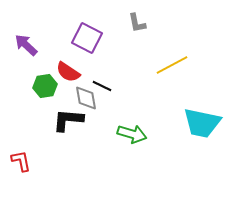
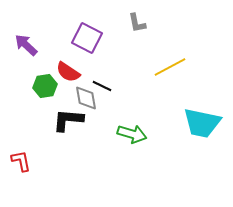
yellow line: moved 2 px left, 2 px down
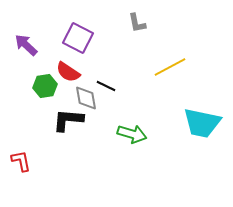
purple square: moved 9 px left
black line: moved 4 px right
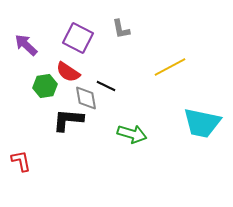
gray L-shape: moved 16 px left, 6 px down
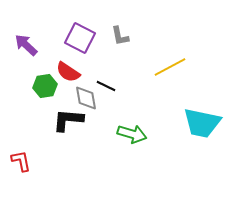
gray L-shape: moved 1 px left, 7 px down
purple square: moved 2 px right
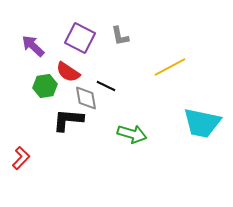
purple arrow: moved 7 px right, 1 px down
red L-shape: moved 3 px up; rotated 55 degrees clockwise
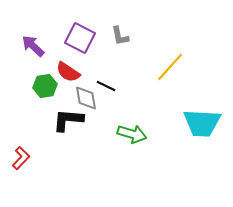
yellow line: rotated 20 degrees counterclockwise
cyan trapezoid: rotated 9 degrees counterclockwise
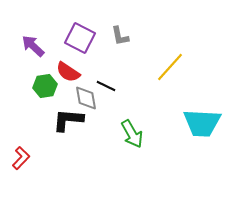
green arrow: rotated 44 degrees clockwise
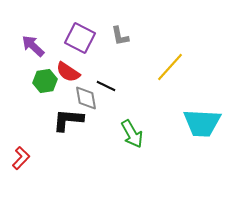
green hexagon: moved 5 px up
